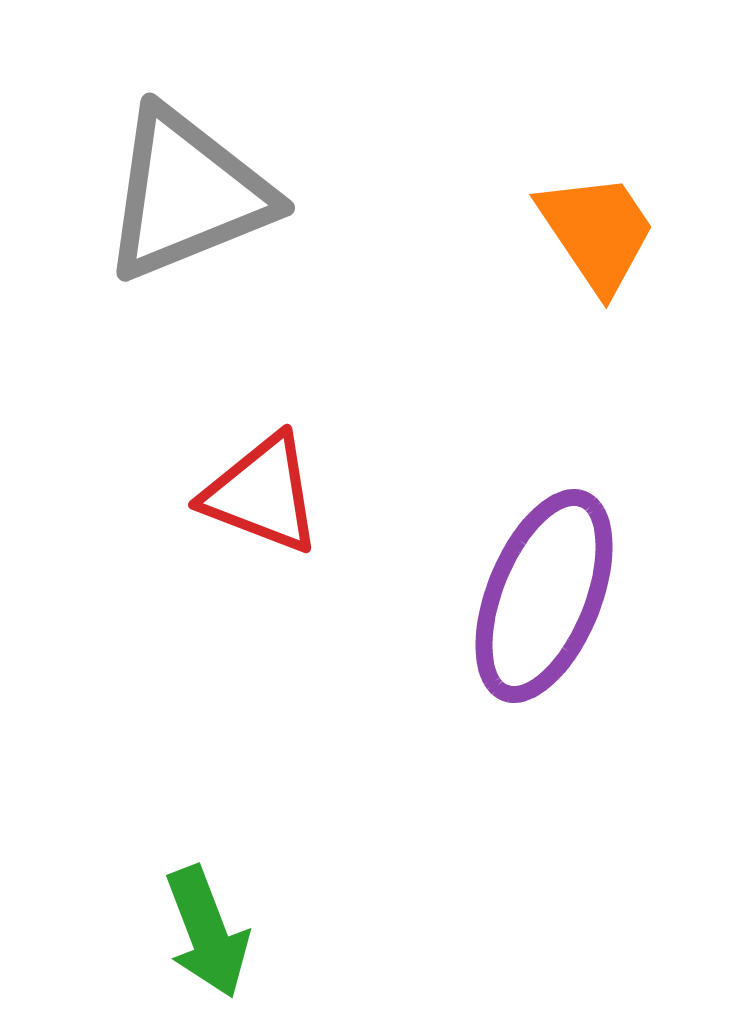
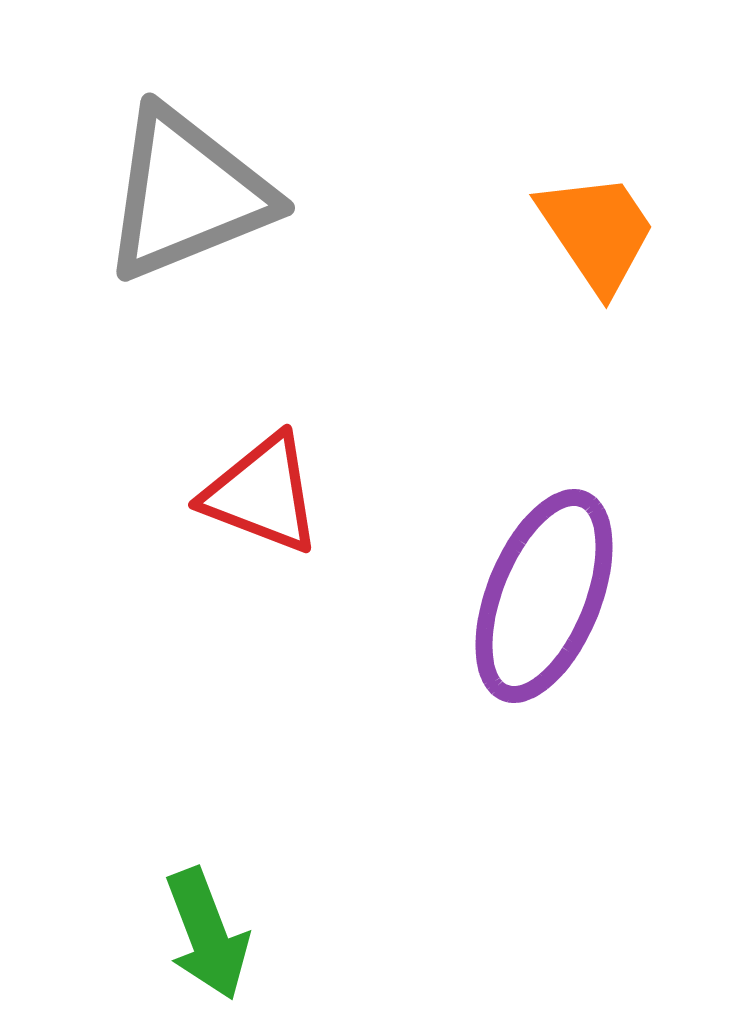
green arrow: moved 2 px down
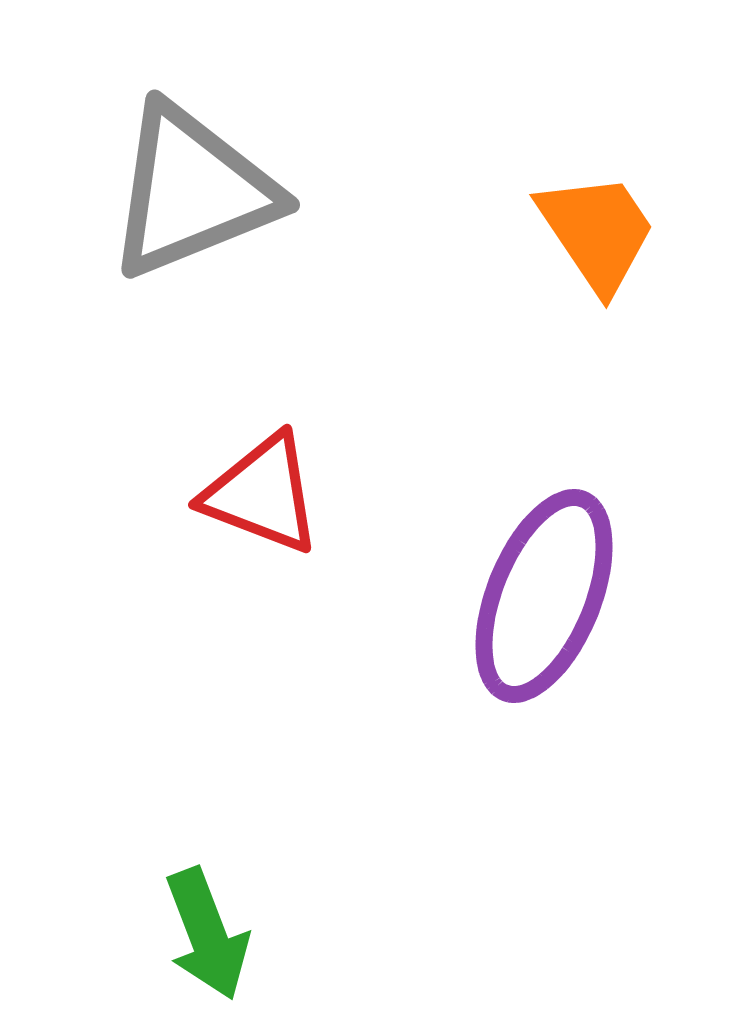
gray triangle: moved 5 px right, 3 px up
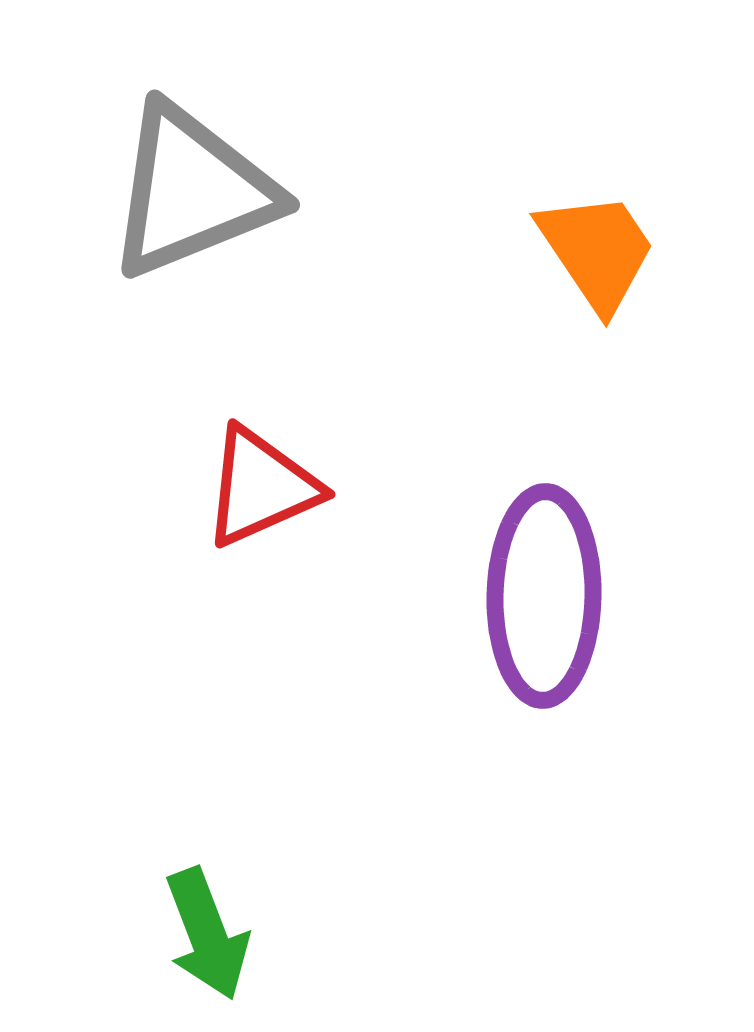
orange trapezoid: moved 19 px down
red triangle: moved 1 px left, 7 px up; rotated 45 degrees counterclockwise
purple ellipse: rotated 21 degrees counterclockwise
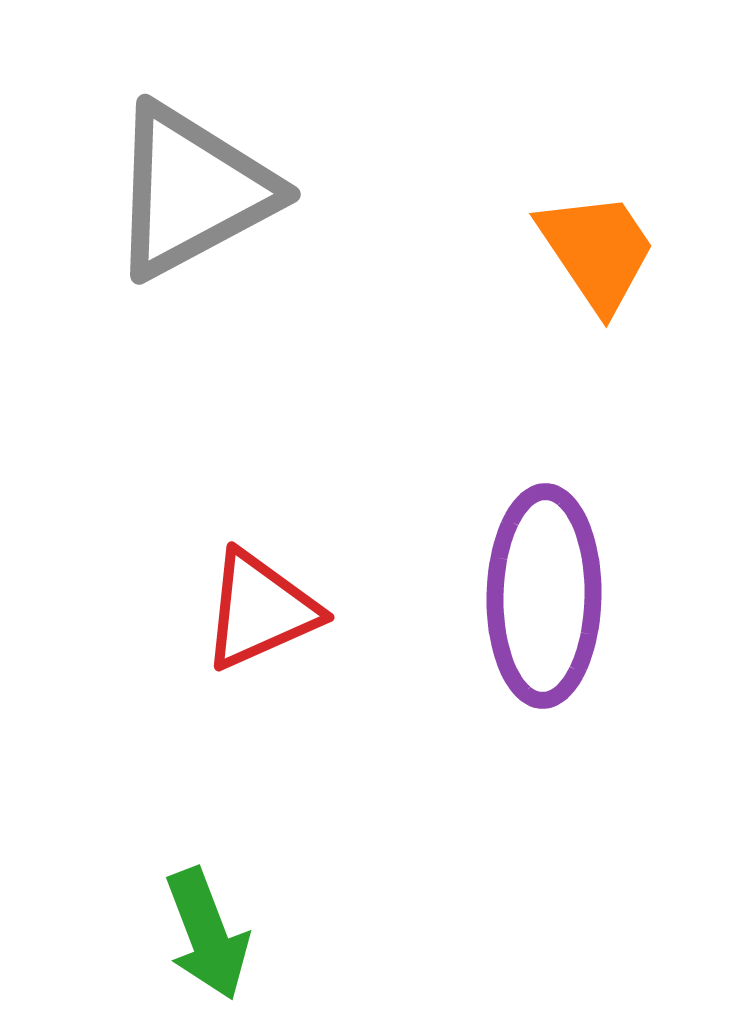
gray triangle: rotated 6 degrees counterclockwise
red triangle: moved 1 px left, 123 px down
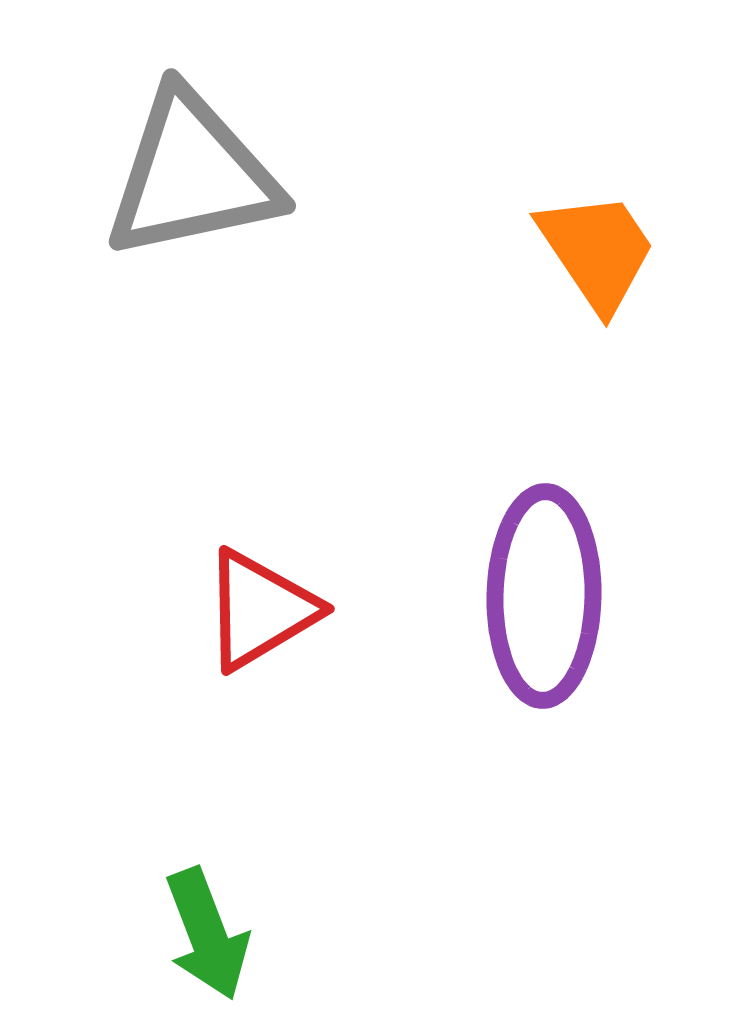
gray triangle: moved 16 px up; rotated 16 degrees clockwise
red triangle: rotated 7 degrees counterclockwise
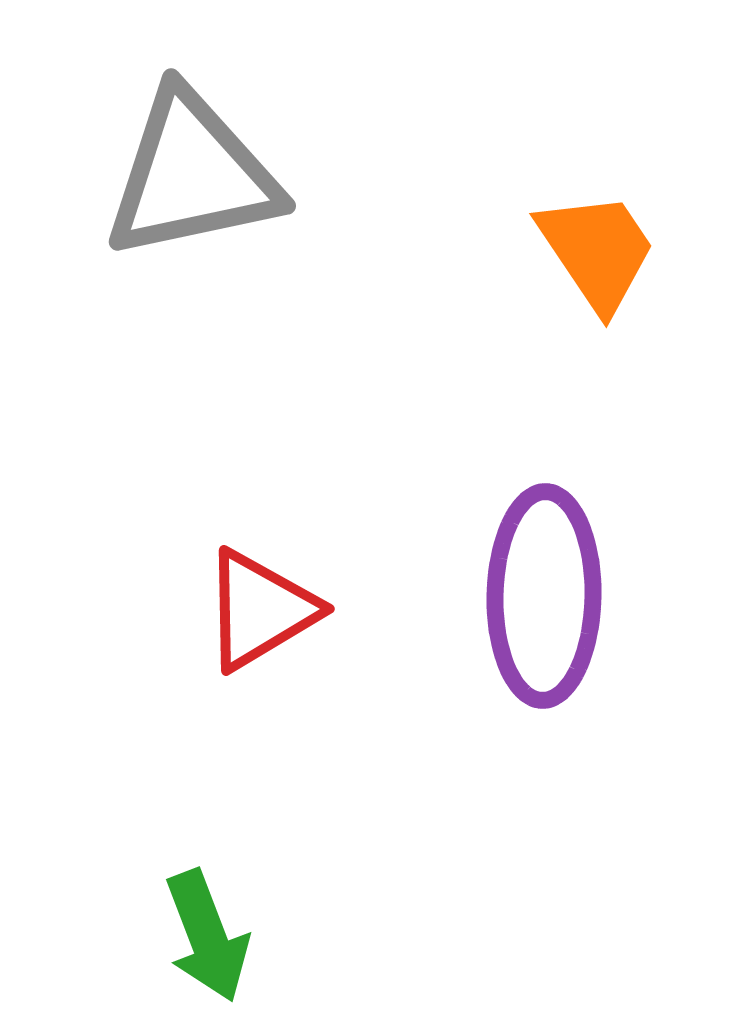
green arrow: moved 2 px down
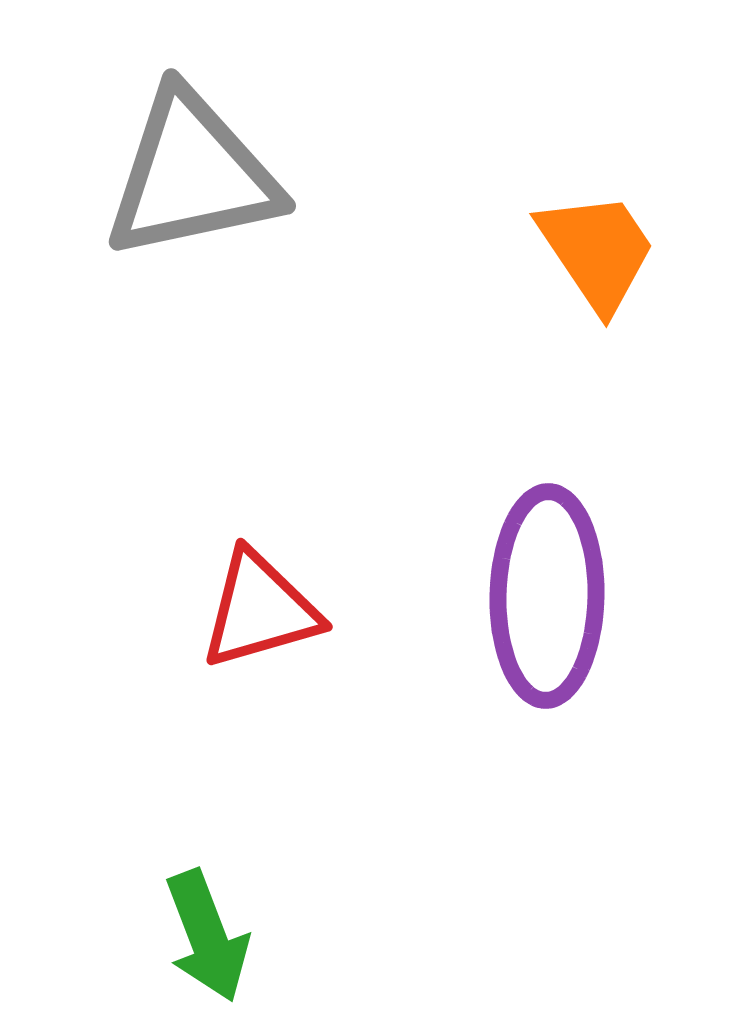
purple ellipse: moved 3 px right
red triangle: rotated 15 degrees clockwise
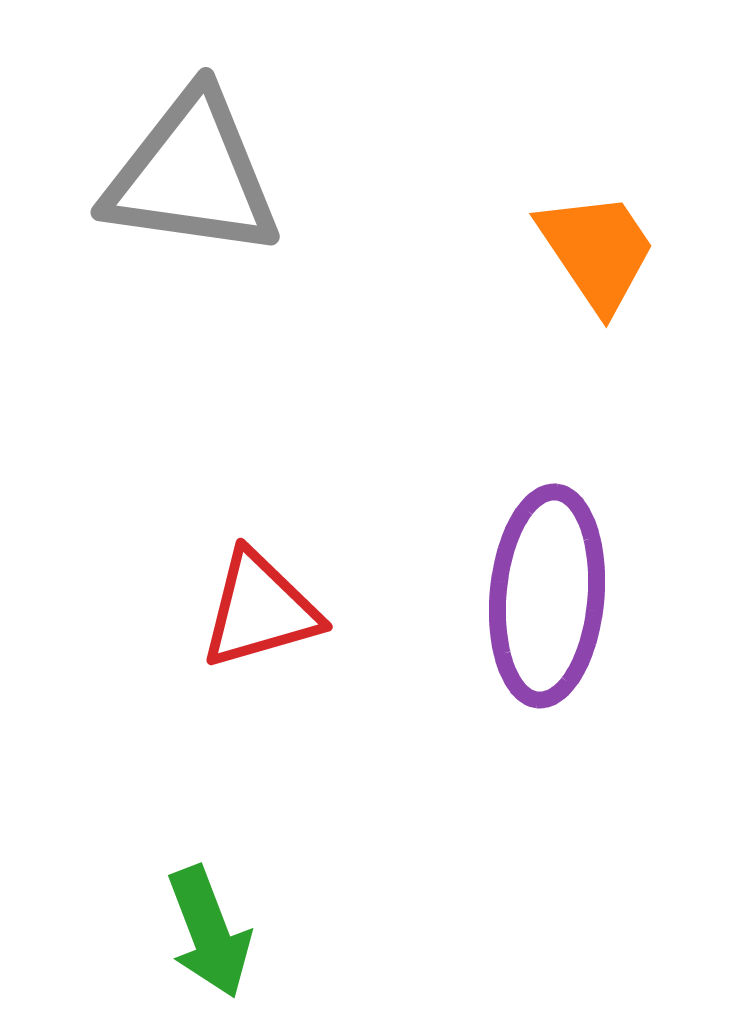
gray triangle: rotated 20 degrees clockwise
purple ellipse: rotated 4 degrees clockwise
green arrow: moved 2 px right, 4 px up
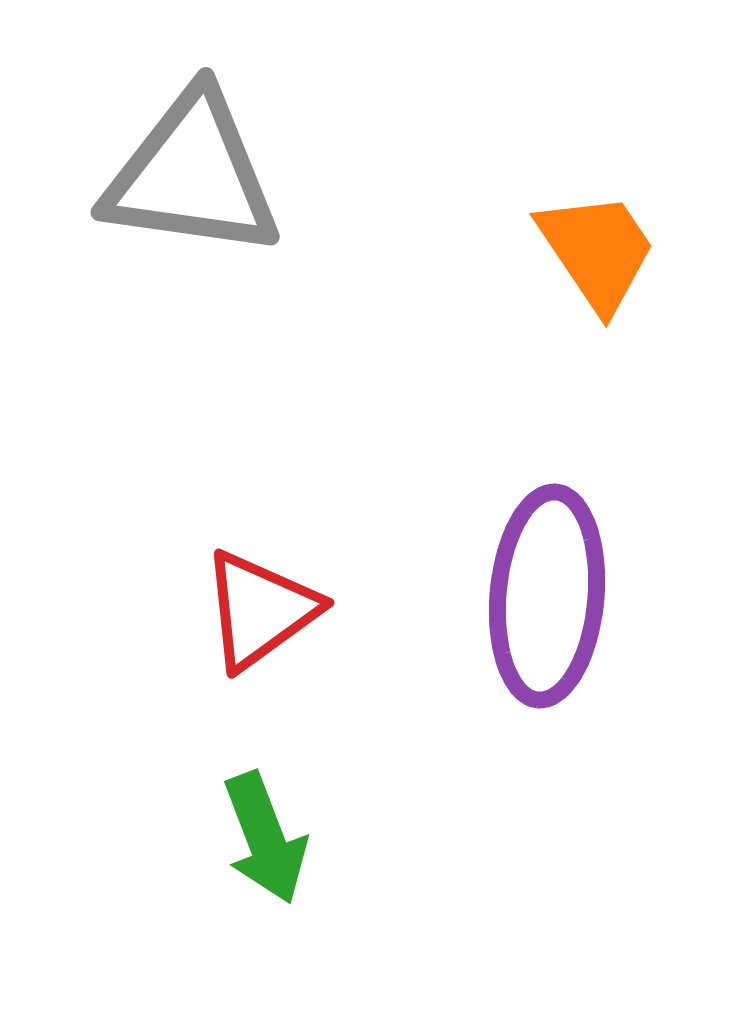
red triangle: rotated 20 degrees counterclockwise
green arrow: moved 56 px right, 94 px up
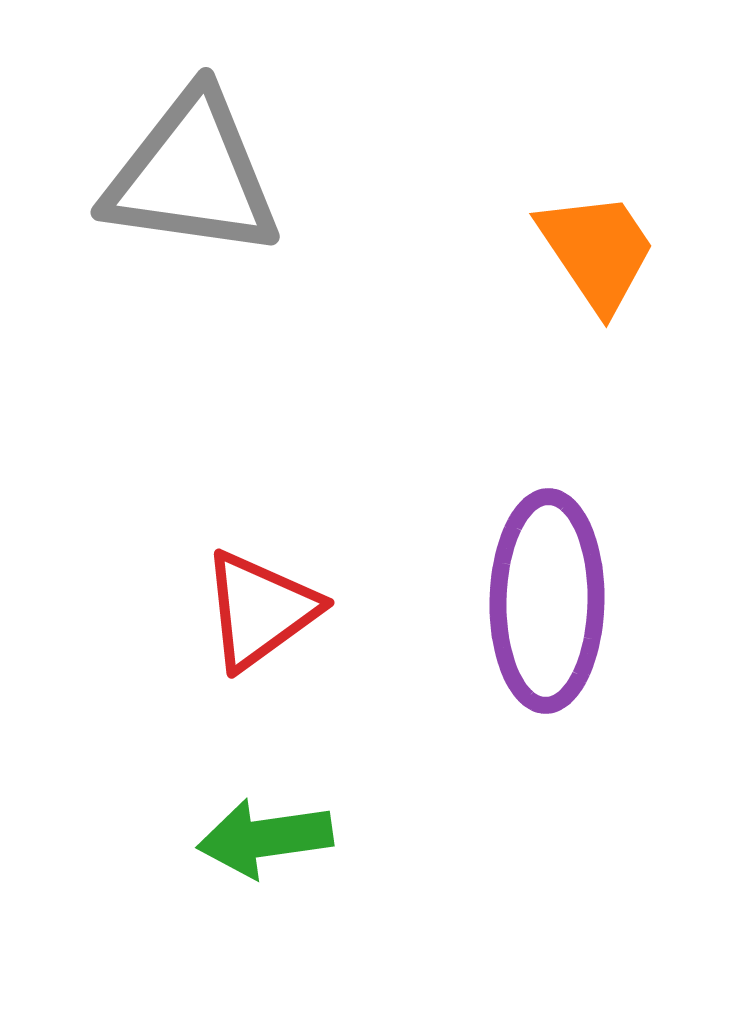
purple ellipse: moved 5 px down; rotated 4 degrees counterclockwise
green arrow: rotated 103 degrees clockwise
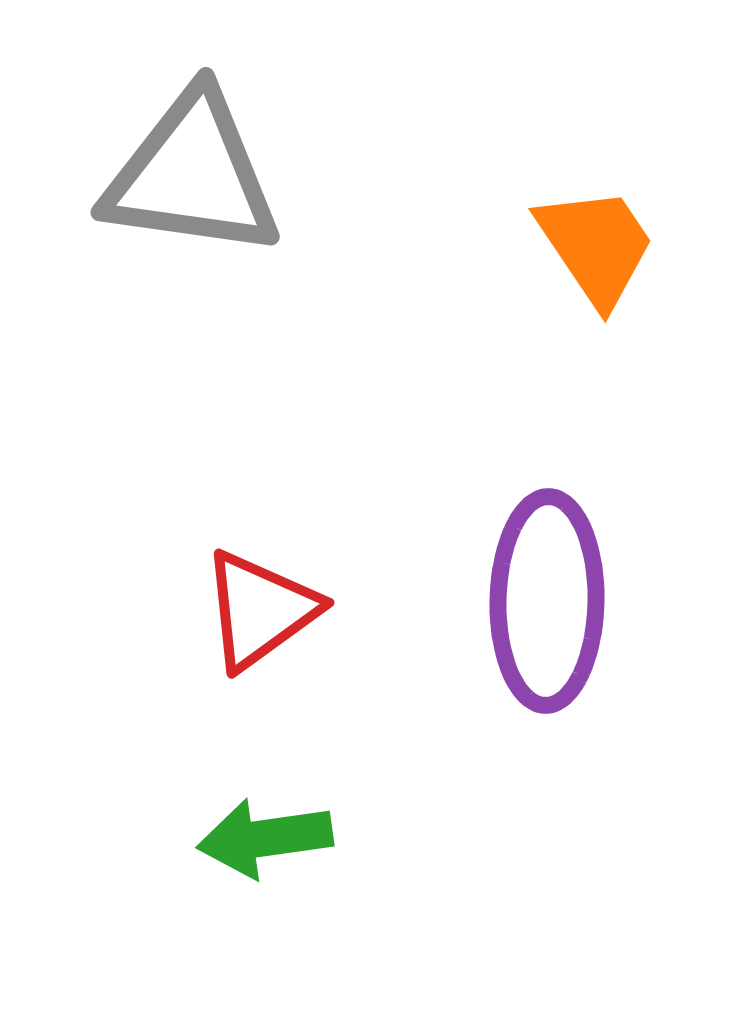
orange trapezoid: moved 1 px left, 5 px up
